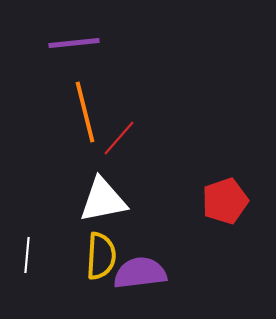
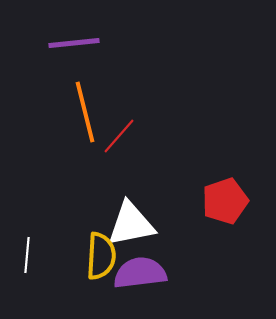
red line: moved 2 px up
white triangle: moved 28 px right, 24 px down
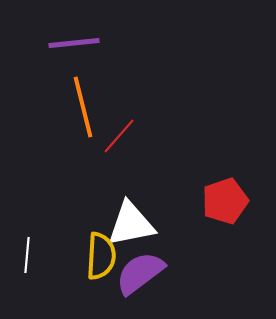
orange line: moved 2 px left, 5 px up
purple semicircle: rotated 30 degrees counterclockwise
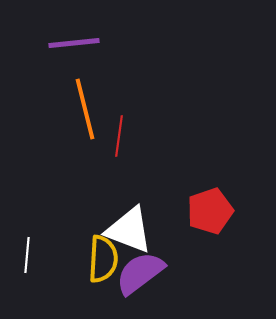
orange line: moved 2 px right, 2 px down
red line: rotated 33 degrees counterclockwise
red pentagon: moved 15 px left, 10 px down
white triangle: moved 2 px left, 6 px down; rotated 32 degrees clockwise
yellow semicircle: moved 2 px right, 3 px down
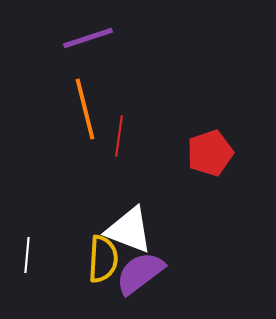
purple line: moved 14 px right, 5 px up; rotated 12 degrees counterclockwise
red pentagon: moved 58 px up
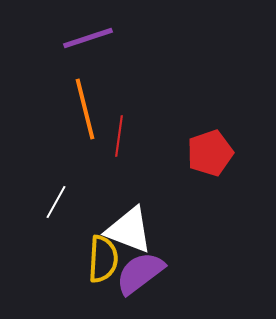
white line: moved 29 px right, 53 px up; rotated 24 degrees clockwise
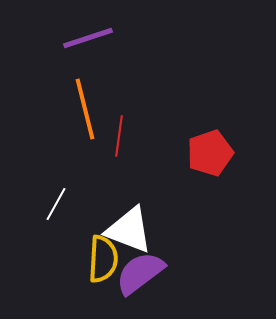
white line: moved 2 px down
